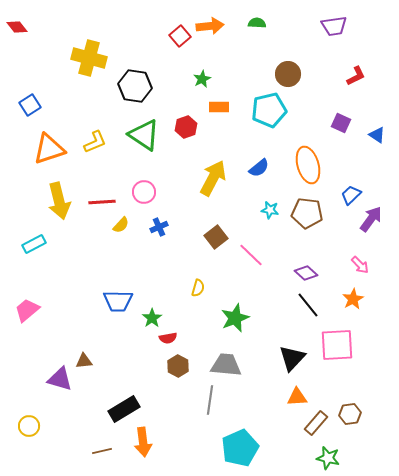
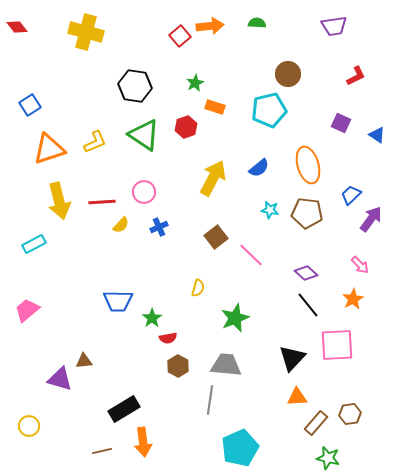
yellow cross at (89, 58): moved 3 px left, 26 px up
green star at (202, 79): moved 7 px left, 4 px down
orange rectangle at (219, 107): moved 4 px left; rotated 18 degrees clockwise
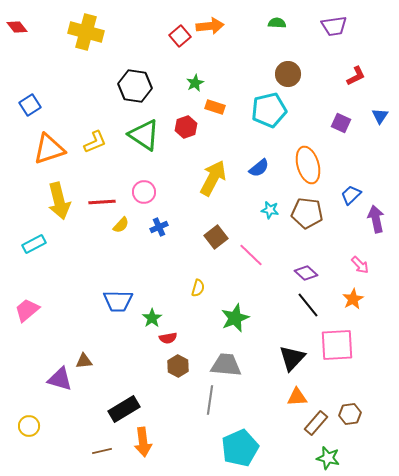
green semicircle at (257, 23): moved 20 px right
blue triangle at (377, 135): moved 3 px right, 19 px up; rotated 30 degrees clockwise
purple arrow at (371, 219): moved 5 px right; rotated 48 degrees counterclockwise
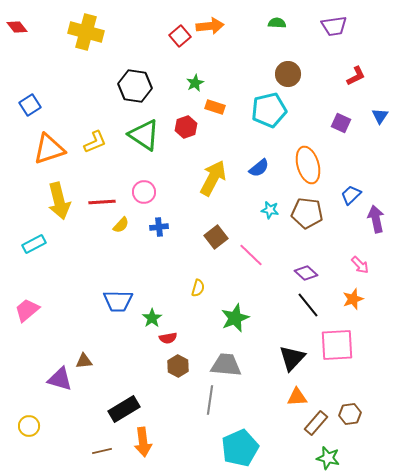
blue cross at (159, 227): rotated 18 degrees clockwise
orange star at (353, 299): rotated 10 degrees clockwise
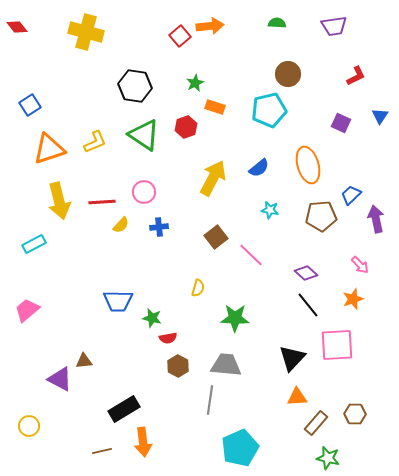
brown pentagon at (307, 213): moved 14 px right, 3 px down; rotated 12 degrees counterclockwise
green star at (152, 318): rotated 24 degrees counterclockwise
green star at (235, 318): rotated 24 degrees clockwise
purple triangle at (60, 379): rotated 12 degrees clockwise
brown hexagon at (350, 414): moved 5 px right; rotated 10 degrees clockwise
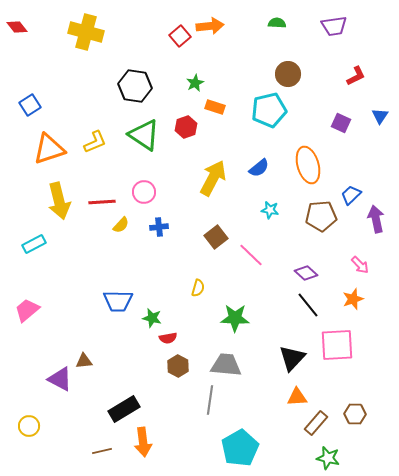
cyan pentagon at (240, 448): rotated 6 degrees counterclockwise
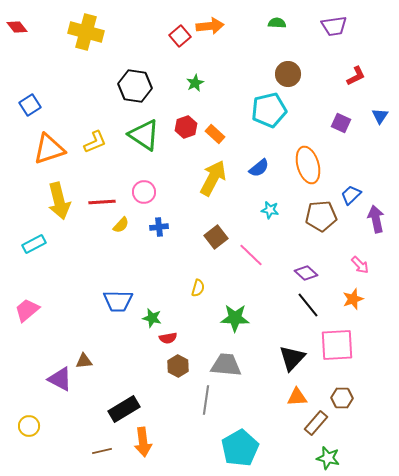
orange rectangle at (215, 107): moved 27 px down; rotated 24 degrees clockwise
gray line at (210, 400): moved 4 px left
brown hexagon at (355, 414): moved 13 px left, 16 px up
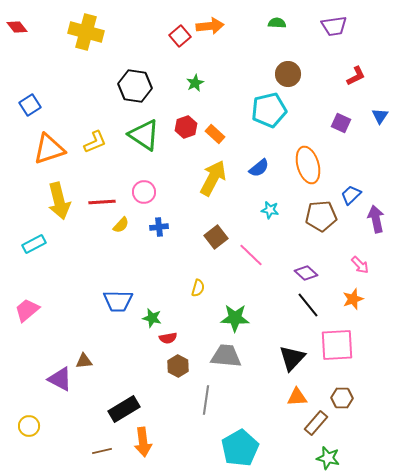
gray trapezoid at (226, 365): moved 9 px up
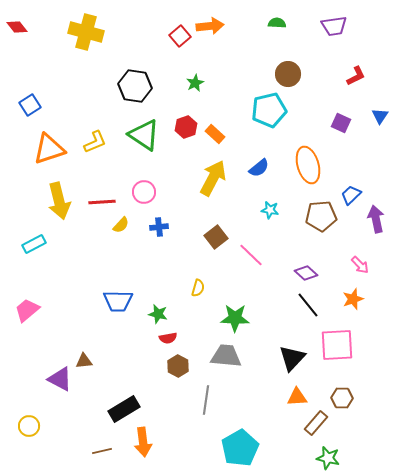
green star at (152, 318): moved 6 px right, 4 px up
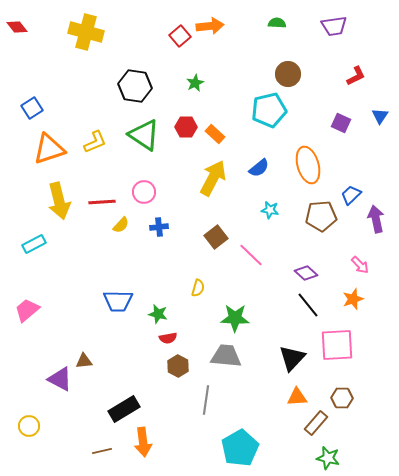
blue square at (30, 105): moved 2 px right, 3 px down
red hexagon at (186, 127): rotated 20 degrees clockwise
